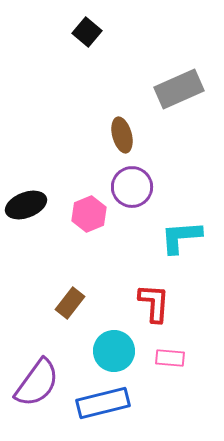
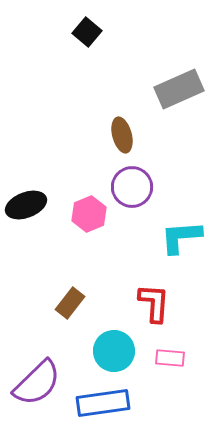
purple semicircle: rotated 10 degrees clockwise
blue rectangle: rotated 6 degrees clockwise
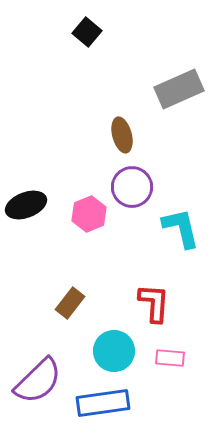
cyan L-shape: moved 9 px up; rotated 81 degrees clockwise
purple semicircle: moved 1 px right, 2 px up
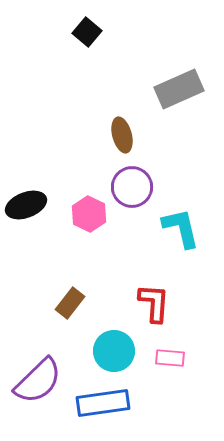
pink hexagon: rotated 12 degrees counterclockwise
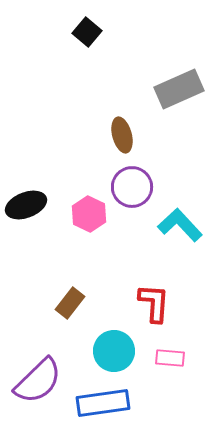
cyan L-shape: moved 1 px left, 3 px up; rotated 30 degrees counterclockwise
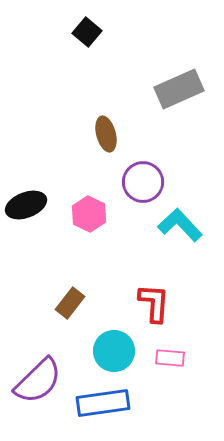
brown ellipse: moved 16 px left, 1 px up
purple circle: moved 11 px right, 5 px up
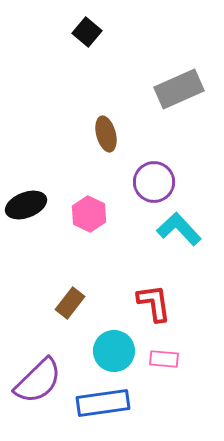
purple circle: moved 11 px right
cyan L-shape: moved 1 px left, 4 px down
red L-shape: rotated 12 degrees counterclockwise
pink rectangle: moved 6 px left, 1 px down
